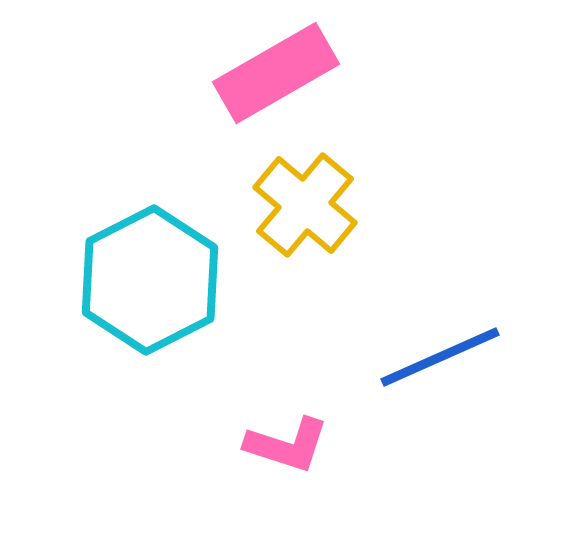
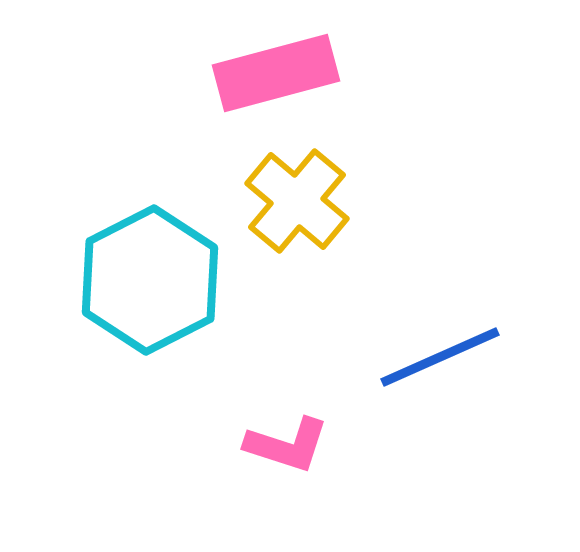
pink rectangle: rotated 15 degrees clockwise
yellow cross: moved 8 px left, 4 px up
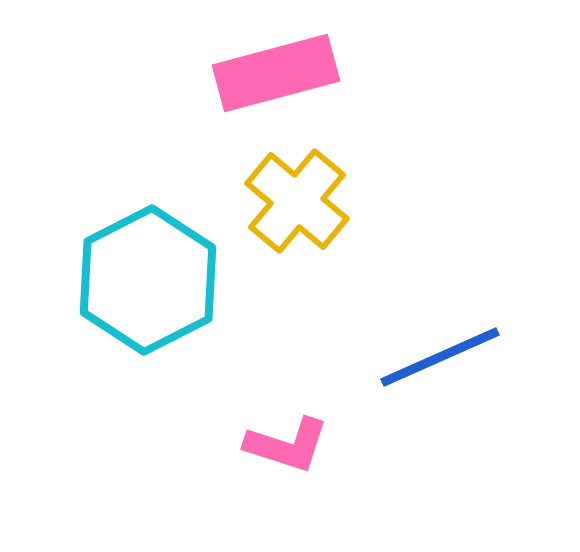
cyan hexagon: moved 2 px left
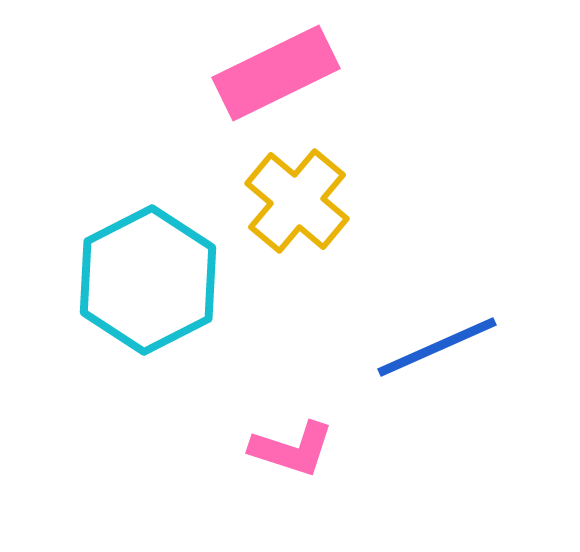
pink rectangle: rotated 11 degrees counterclockwise
blue line: moved 3 px left, 10 px up
pink L-shape: moved 5 px right, 4 px down
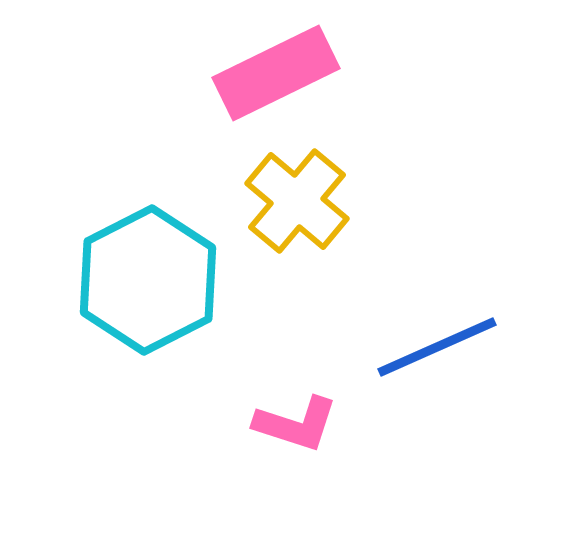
pink L-shape: moved 4 px right, 25 px up
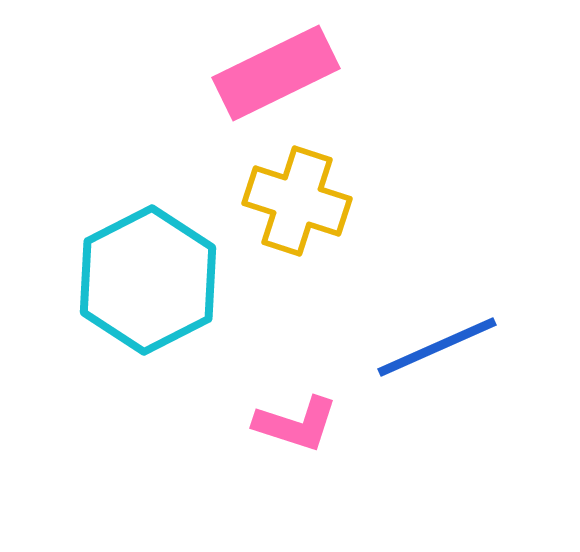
yellow cross: rotated 22 degrees counterclockwise
